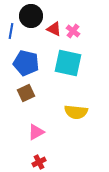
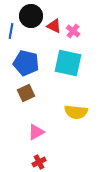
red triangle: moved 3 px up
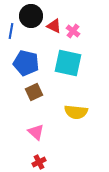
brown square: moved 8 px right, 1 px up
pink triangle: rotated 48 degrees counterclockwise
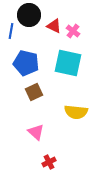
black circle: moved 2 px left, 1 px up
red cross: moved 10 px right
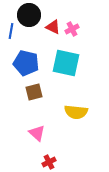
red triangle: moved 1 px left, 1 px down
pink cross: moved 1 px left, 2 px up; rotated 24 degrees clockwise
cyan square: moved 2 px left
brown square: rotated 12 degrees clockwise
pink triangle: moved 1 px right, 1 px down
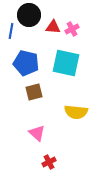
red triangle: rotated 21 degrees counterclockwise
